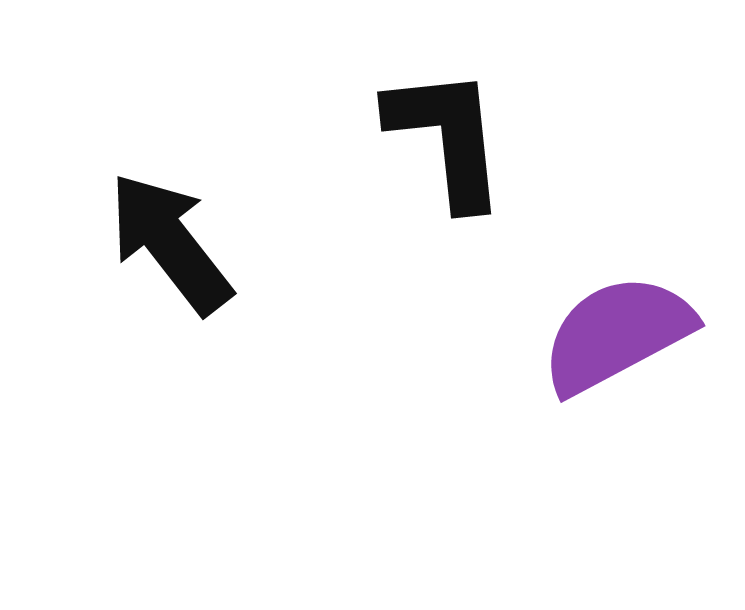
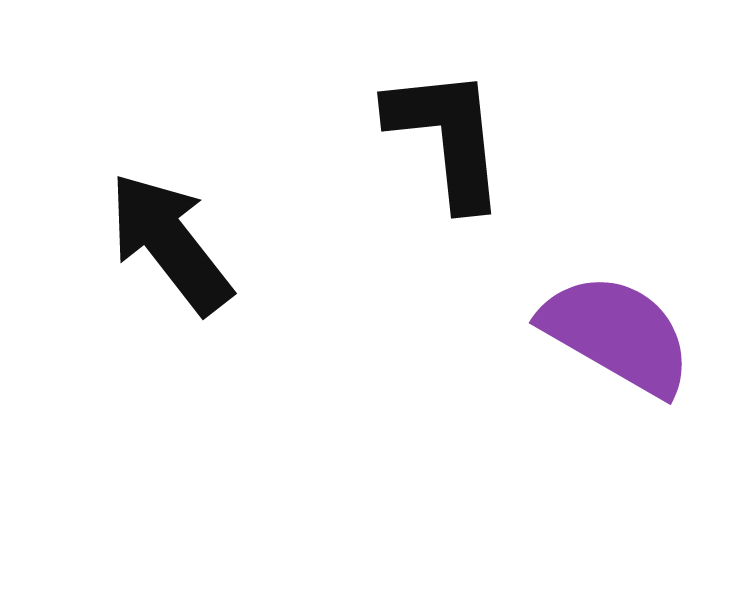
purple semicircle: rotated 58 degrees clockwise
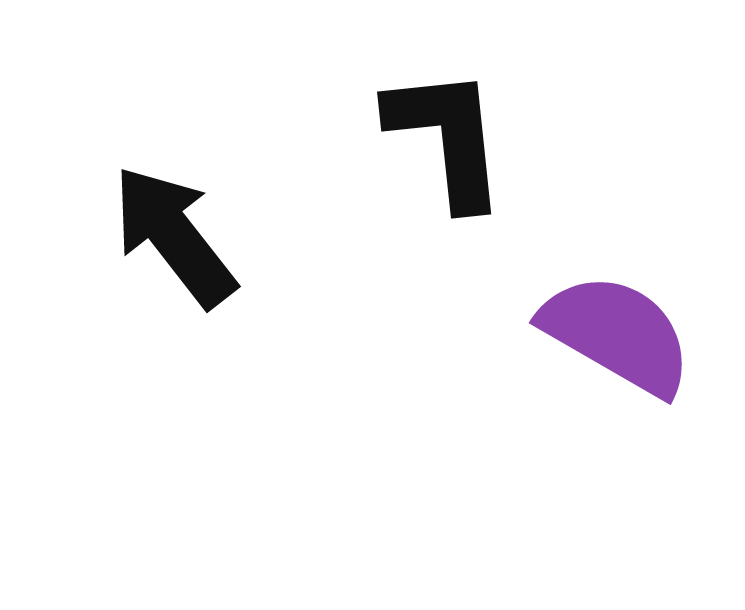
black arrow: moved 4 px right, 7 px up
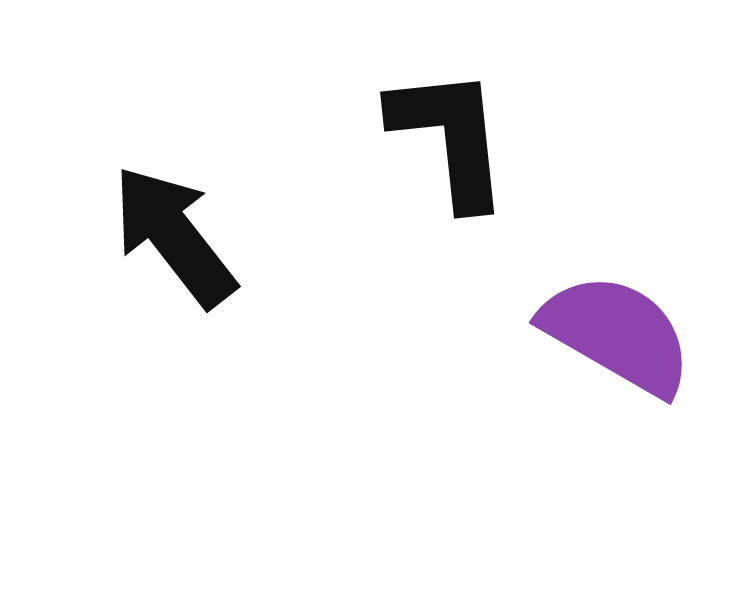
black L-shape: moved 3 px right
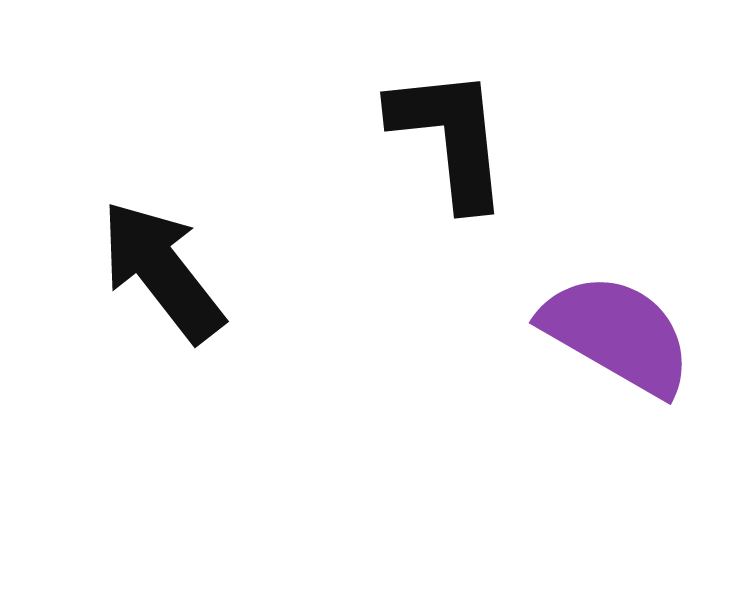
black arrow: moved 12 px left, 35 px down
